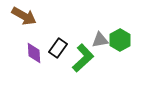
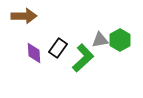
brown arrow: rotated 30 degrees counterclockwise
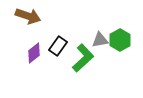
brown arrow: moved 4 px right; rotated 20 degrees clockwise
black rectangle: moved 2 px up
purple diamond: rotated 55 degrees clockwise
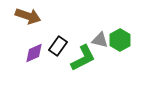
gray triangle: rotated 24 degrees clockwise
purple diamond: rotated 15 degrees clockwise
green L-shape: rotated 16 degrees clockwise
